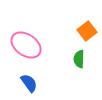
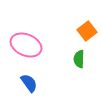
pink ellipse: rotated 12 degrees counterclockwise
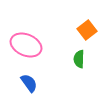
orange square: moved 1 px up
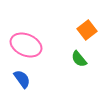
green semicircle: rotated 42 degrees counterclockwise
blue semicircle: moved 7 px left, 4 px up
